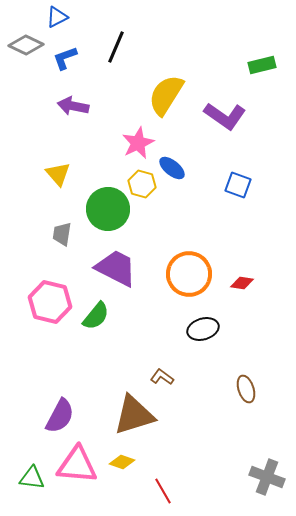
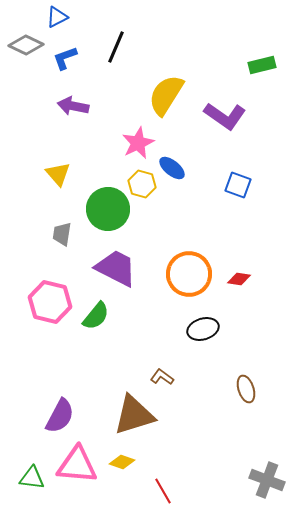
red diamond: moved 3 px left, 4 px up
gray cross: moved 3 px down
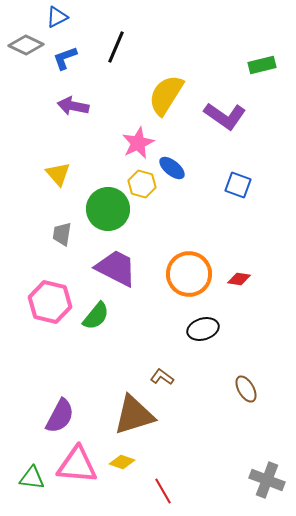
brown ellipse: rotated 12 degrees counterclockwise
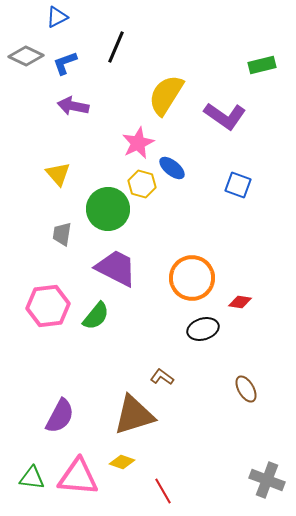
gray diamond: moved 11 px down
blue L-shape: moved 5 px down
orange circle: moved 3 px right, 4 px down
red diamond: moved 1 px right, 23 px down
pink hexagon: moved 2 px left, 4 px down; rotated 21 degrees counterclockwise
pink triangle: moved 1 px right, 12 px down
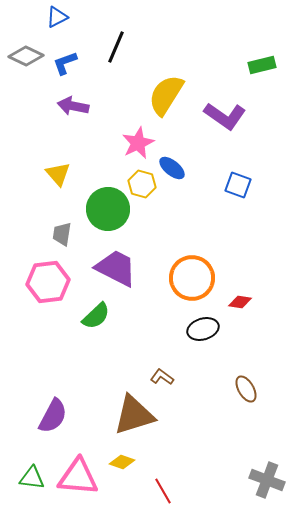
pink hexagon: moved 24 px up
green semicircle: rotated 8 degrees clockwise
purple semicircle: moved 7 px left
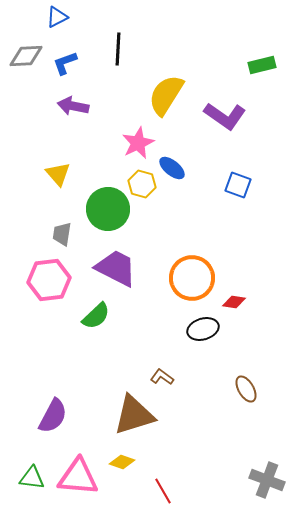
black line: moved 2 px right, 2 px down; rotated 20 degrees counterclockwise
gray diamond: rotated 28 degrees counterclockwise
pink hexagon: moved 1 px right, 2 px up
red diamond: moved 6 px left
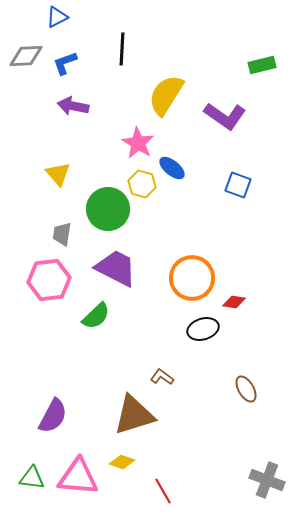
black line: moved 4 px right
pink star: rotated 16 degrees counterclockwise
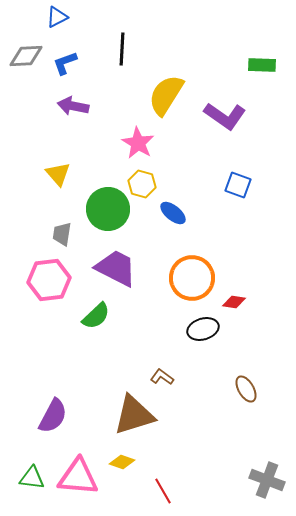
green rectangle: rotated 16 degrees clockwise
blue ellipse: moved 1 px right, 45 px down
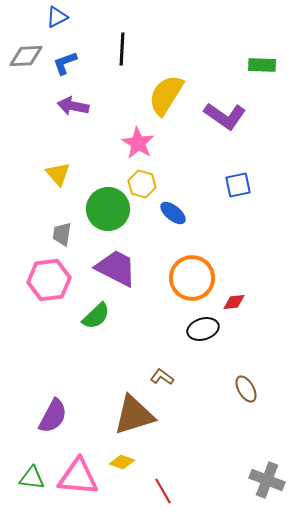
blue square: rotated 32 degrees counterclockwise
red diamond: rotated 15 degrees counterclockwise
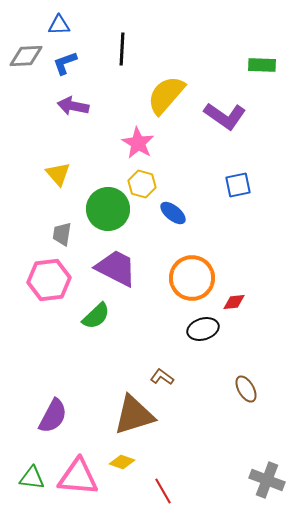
blue triangle: moved 2 px right, 8 px down; rotated 25 degrees clockwise
yellow semicircle: rotated 9 degrees clockwise
